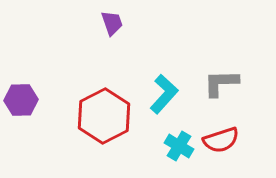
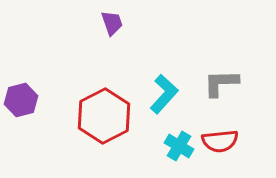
purple hexagon: rotated 12 degrees counterclockwise
red semicircle: moved 1 px left, 1 px down; rotated 12 degrees clockwise
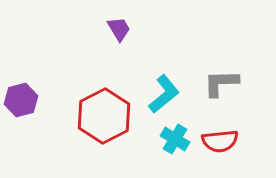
purple trapezoid: moved 7 px right, 6 px down; rotated 12 degrees counterclockwise
cyan L-shape: rotated 9 degrees clockwise
cyan cross: moved 4 px left, 7 px up
